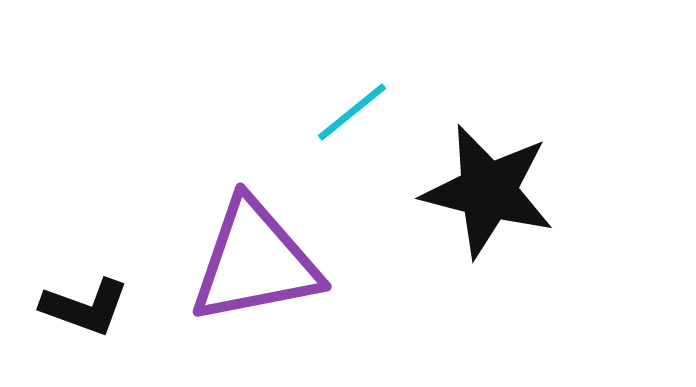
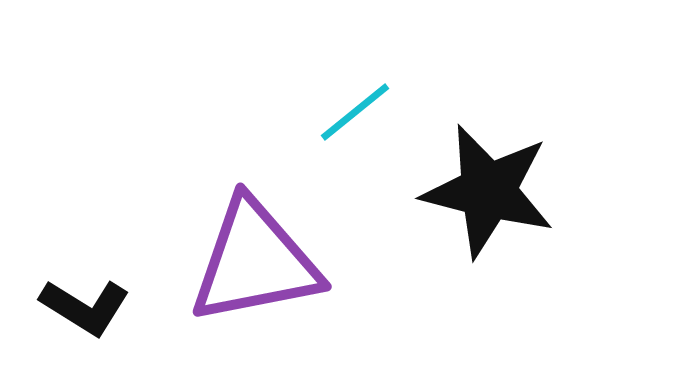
cyan line: moved 3 px right
black L-shape: rotated 12 degrees clockwise
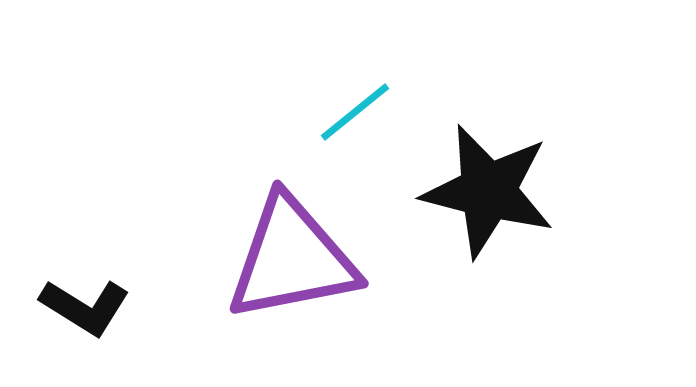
purple triangle: moved 37 px right, 3 px up
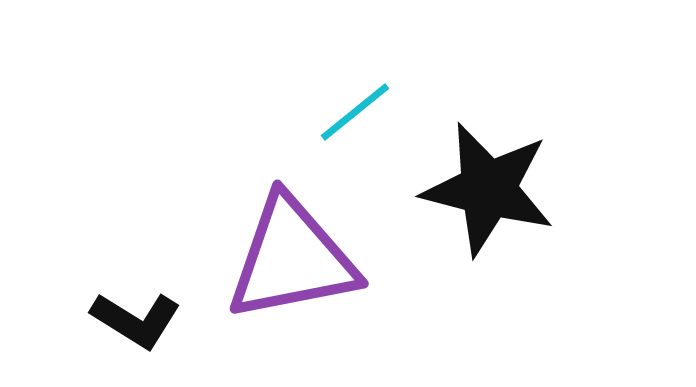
black star: moved 2 px up
black L-shape: moved 51 px right, 13 px down
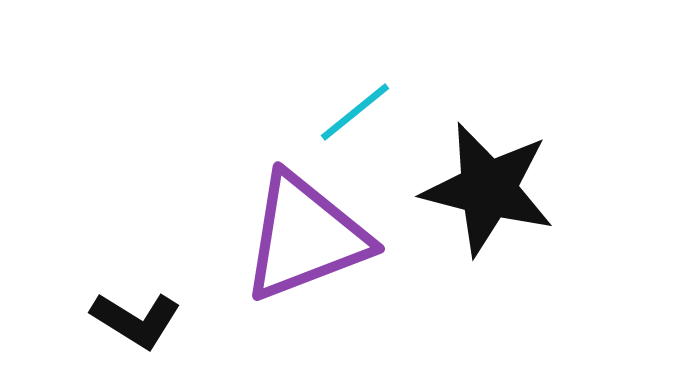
purple triangle: moved 13 px right, 22 px up; rotated 10 degrees counterclockwise
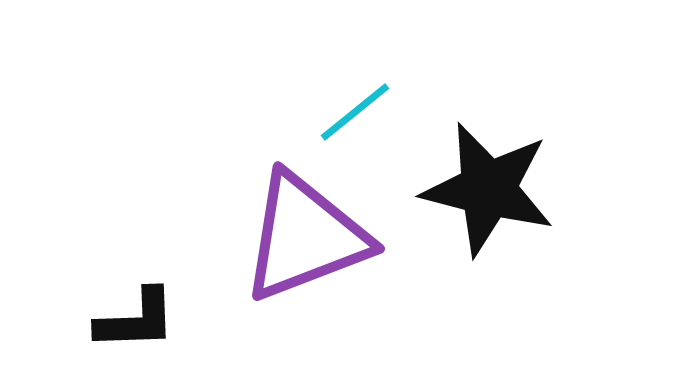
black L-shape: rotated 34 degrees counterclockwise
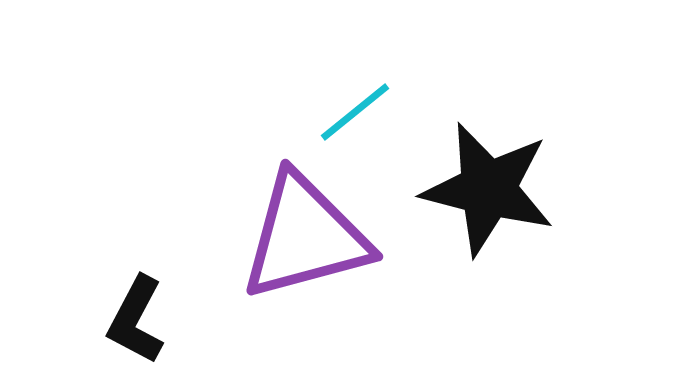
purple triangle: rotated 6 degrees clockwise
black L-shape: rotated 120 degrees clockwise
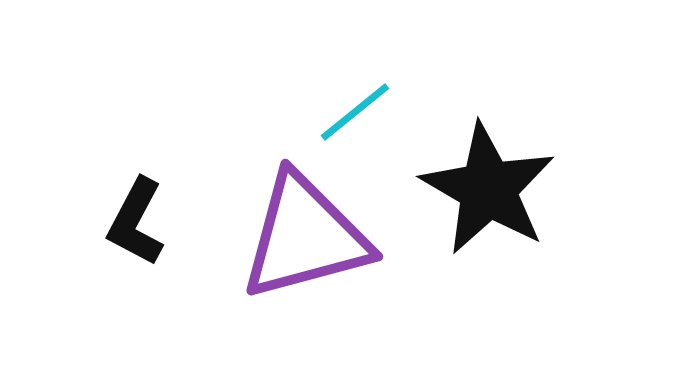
black star: rotated 16 degrees clockwise
black L-shape: moved 98 px up
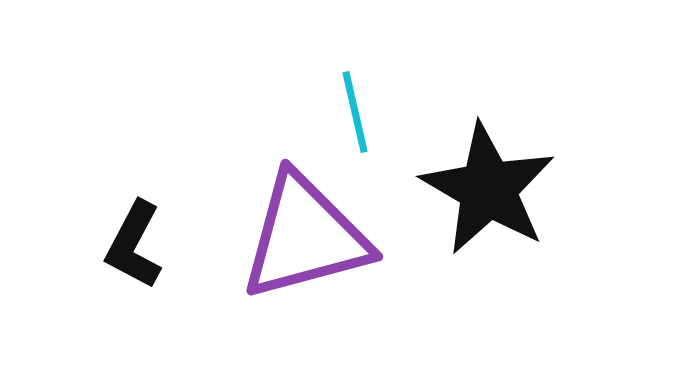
cyan line: rotated 64 degrees counterclockwise
black L-shape: moved 2 px left, 23 px down
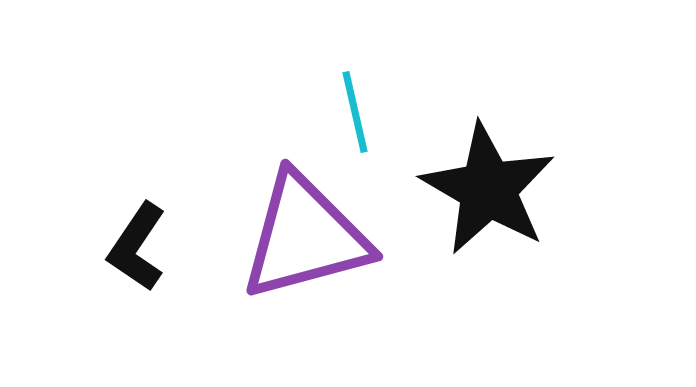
black L-shape: moved 3 px right, 2 px down; rotated 6 degrees clockwise
